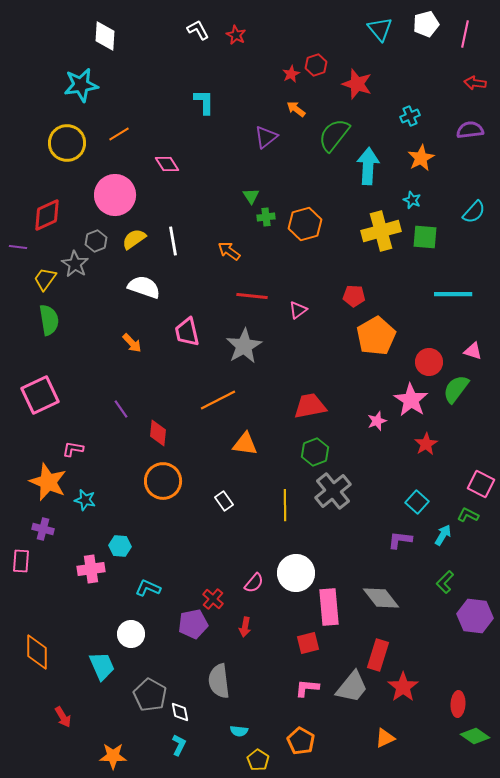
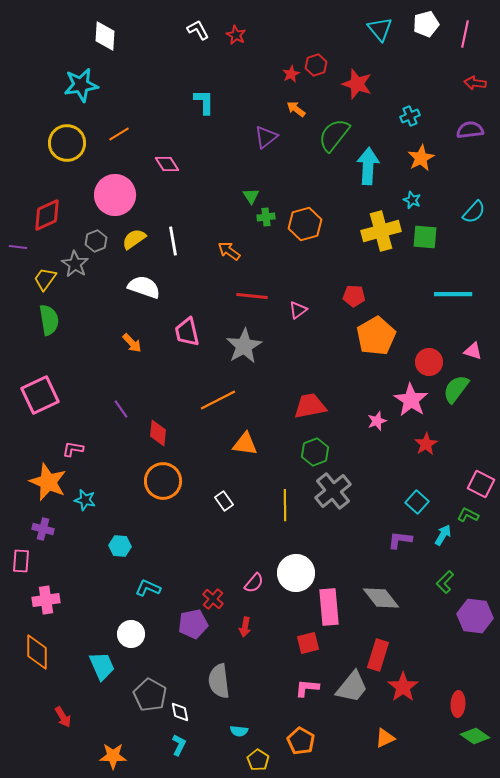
pink cross at (91, 569): moved 45 px left, 31 px down
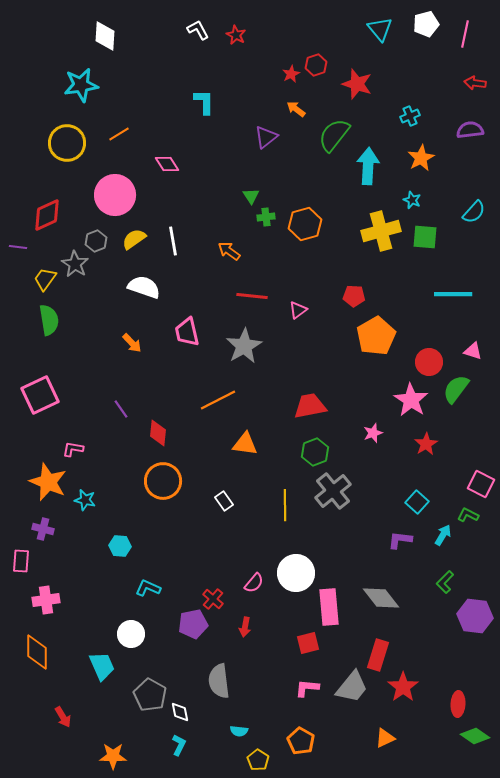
pink star at (377, 421): moved 4 px left, 12 px down
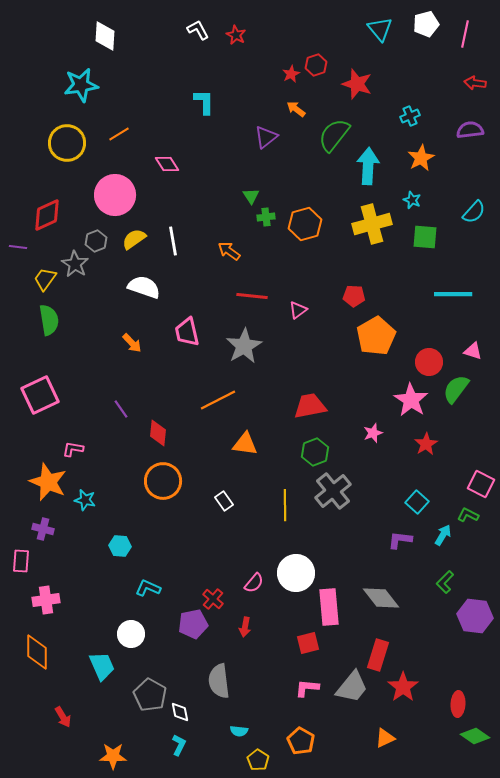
yellow cross at (381, 231): moved 9 px left, 7 px up
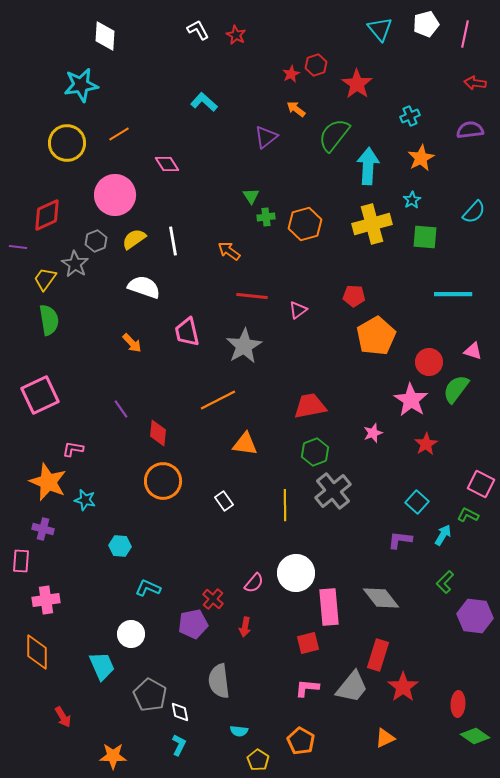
red star at (357, 84): rotated 16 degrees clockwise
cyan L-shape at (204, 102): rotated 48 degrees counterclockwise
cyan star at (412, 200): rotated 18 degrees clockwise
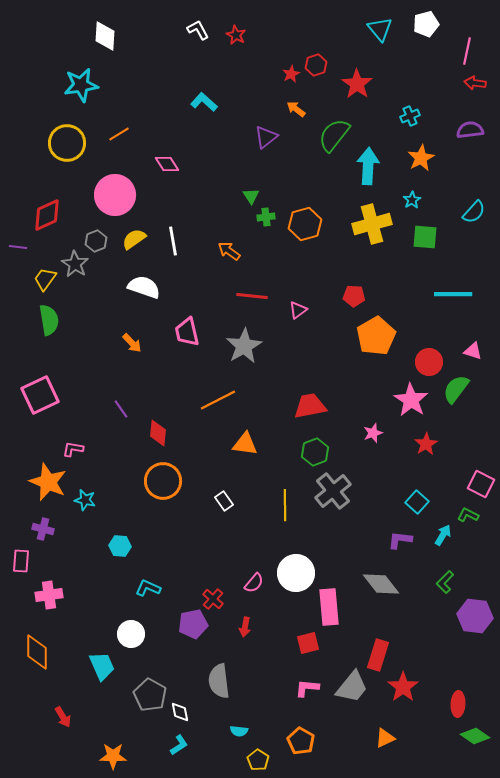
pink line at (465, 34): moved 2 px right, 17 px down
gray diamond at (381, 598): moved 14 px up
pink cross at (46, 600): moved 3 px right, 5 px up
cyan L-shape at (179, 745): rotated 30 degrees clockwise
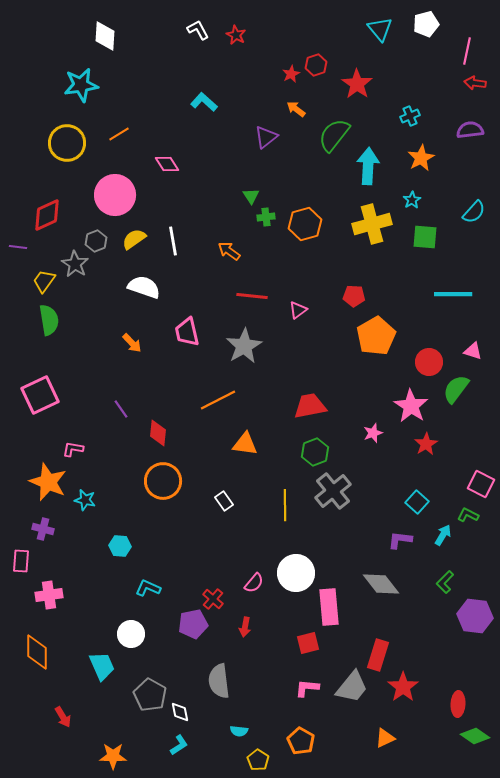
yellow trapezoid at (45, 279): moved 1 px left, 2 px down
pink star at (411, 400): moved 6 px down
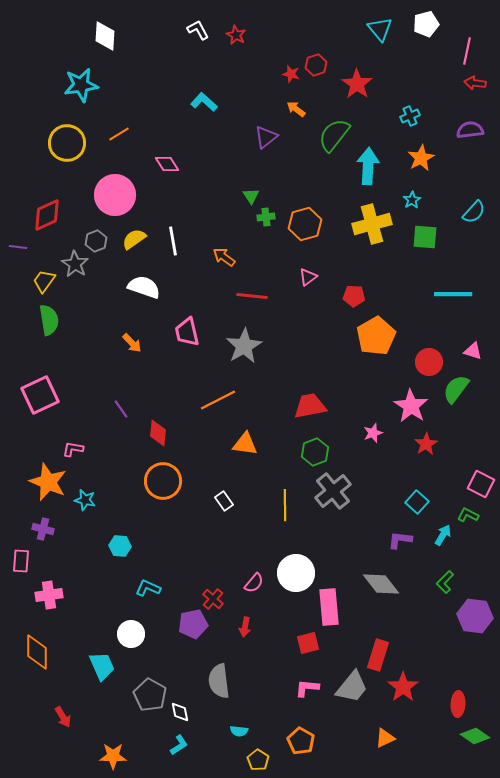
red star at (291, 74): rotated 30 degrees counterclockwise
orange arrow at (229, 251): moved 5 px left, 6 px down
pink triangle at (298, 310): moved 10 px right, 33 px up
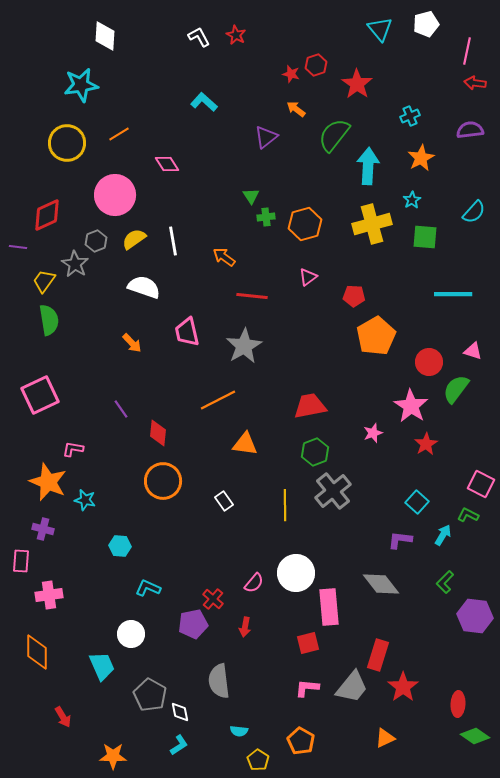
white L-shape at (198, 30): moved 1 px right, 7 px down
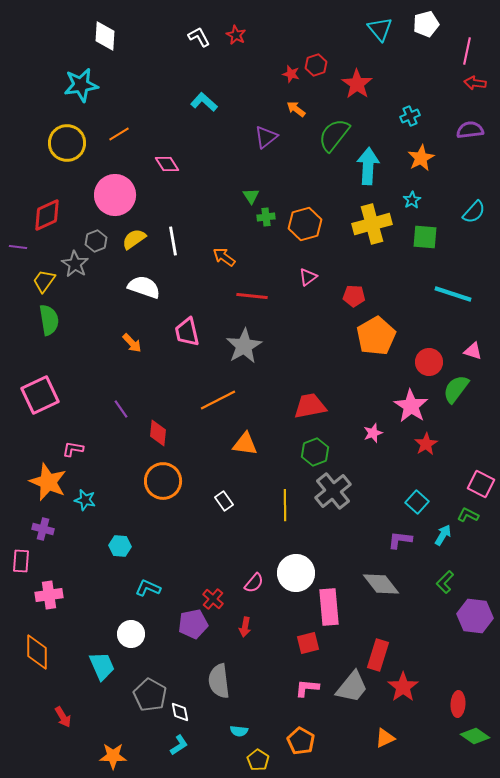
cyan line at (453, 294): rotated 18 degrees clockwise
